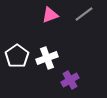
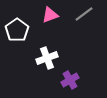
white pentagon: moved 26 px up
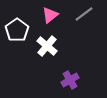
pink triangle: rotated 18 degrees counterclockwise
white cross: moved 12 px up; rotated 30 degrees counterclockwise
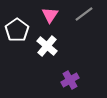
pink triangle: rotated 18 degrees counterclockwise
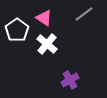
pink triangle: moved 6 px left, 3 px down; rotated 30 degrees counterclockwise
white cross: moved 2 px up
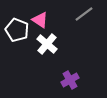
pink triangle: moved 4 px left, 2 px down
white pentagon: rotated 15 degrees counterclockwise
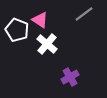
purple cross: moved 3 px up
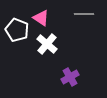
gray line: rotated 36 degrees clockwise
pink triangle: moved 1 px right, 2 px up
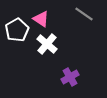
gray line: rotated 36 degrees clockwise
pink triangle: moved 1 px down
white pentagon: rotated 20 degrees clockwise
